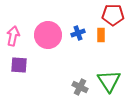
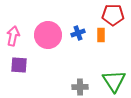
green triangle: moved 5 px right
gray cross: rotated 28 degrees counterclockwise
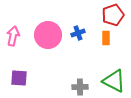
red pentagon: rotated 20 degrees counterclockwise
orange rectangle: moved 5 px right, 3 px down
purple square: moved 13 px down
green triangle: rotated 30 degrees counterclockwise
